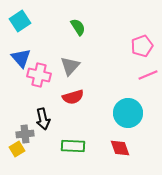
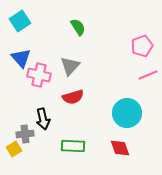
cyan circle: moved 1 px left
yellow square: moved 3 px left
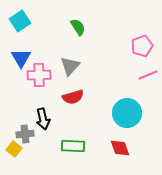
blue triangle: rotated 10 degrees clockwise
pink cross: rotated 15 degrees counterclockwise
yellow square: rotated 21 degrees counterclockwise
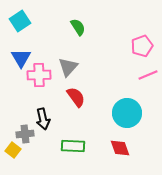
gray triangle: moved 2 px left, 1 px down
red semicircle: moved 3 px right; rotated 110 degrees counterclockwise
yellow square: moved 1 px left, 1 px down
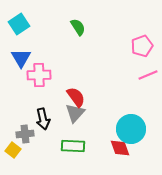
cyan square: moved 1 px left, 3 px down
gray triangle: moved 7 px right, 46 px down
cyan circle: moved 4 px right, 16 px down
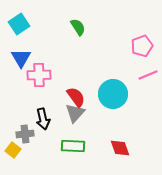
cyan circle: moved 18 px left, 35 px up
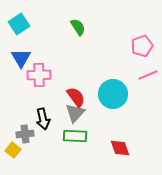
green rectangle: moved 2 px right, 10 px up
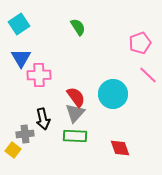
pink pentagon: moved 2 px left, 3 px up
pink line: rotated 66 degrees clockwise
